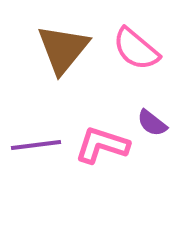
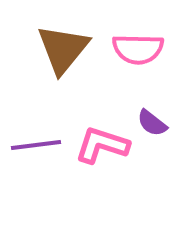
pink semicircle: moved 2 px right; rotated 39 degrees counterclockwise
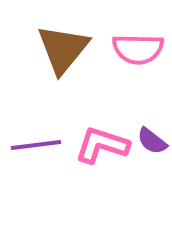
purple semicircle: moved 18 px down
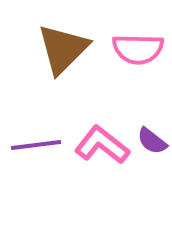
brown triangle: rotated 6 degrees clockwise
pink L-shape: rotated 20 degrees clockwise
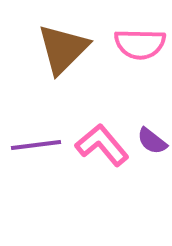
pink semicircle: moved 2 px right, 5 px up
pink L-shape: rotated 12 degrees clockwise
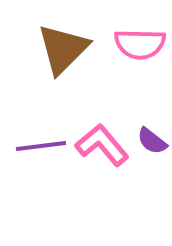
purple line: moved 5 px right, 1 px down
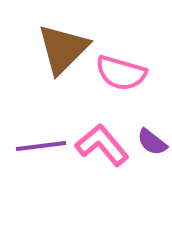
pink semicircle: moved 19 px left, 29 px down; rotated 15 degrees clockwise
purple semicircle: moved 1 px down
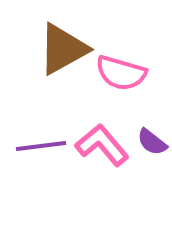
brown triangle: rotated 16 degrees clockwise
